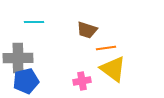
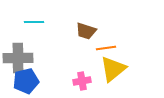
brown trapezoid: moved 1 px left, 1 px down
yellow triangle: rotated 44 degrees clockwise
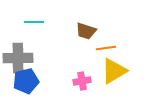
yellow triangle: moved 1 px right, 2 px down; rotated 8 degrees clockwise
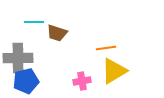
brown trapezoid: moved 29 px left, 2 px down
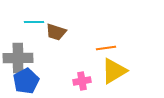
brown trapezoid: moved 1 px left, 1 px up
blue pentagon: rotated 15 degrees counterclockwise
